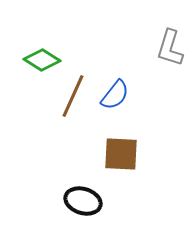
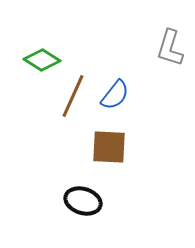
brown square: moved 12 px left, 7 px up
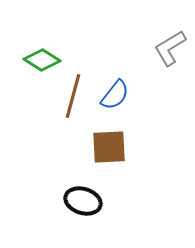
gray L-shape: rotated 42 degrees clockwise
brown line: rotated 9 degrees counterclockwise
brown square: rotated 6 degrees counterclockwise
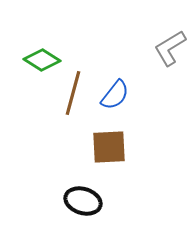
brown line: moved 3 px up
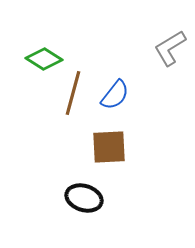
green diamond: moved 2 px right, 1 px up
black ellipse: moved 1 px right, 3 px up
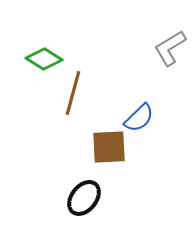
blue semicircle: moved 24 px right, 23 px down; rotated 8 degrees clockwise
black ellipse: rotated 69 degrees counterclockwise
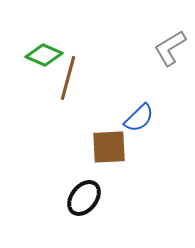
green diamond: moved 4 px up; rotated 9 degrees counterclockwise
brown line: moved 5 px left, 15 px up
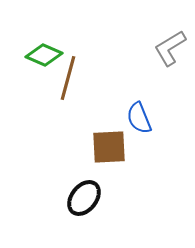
blue semicircle: rotated 112 degrees clockwise
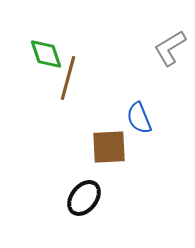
green diamond: moved 2 px right, 1 px up; rotated 48 degrees clockwise
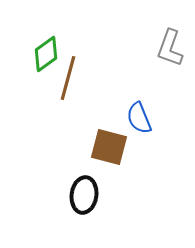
gray L-shape: rotated 39 degrees counterclockwise
green diamond: rotated 72 degrees clockwise
brown square: rotated 18 degrees clockwise
black ellipse: moved 3 px up; rotated 30 degrees counterclockwise
